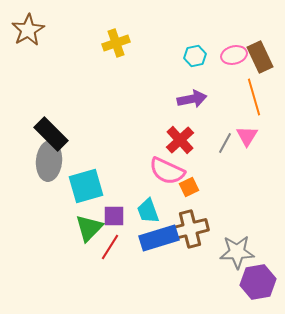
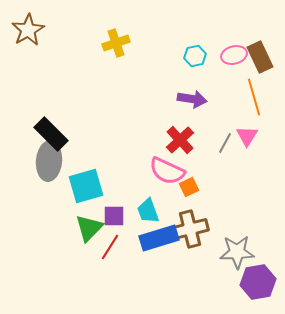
purple arrow: rotated 20 degrees clockwise
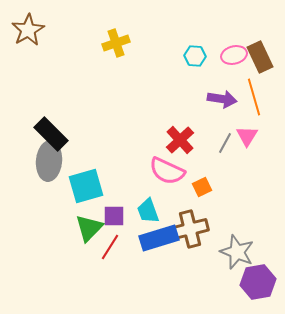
cyan hexagon: rotated 15 degrees clockwise
purple arrow: moved 30 px right
orange square: moved 13 px right
gray star: rotated 24 degrees clockwise
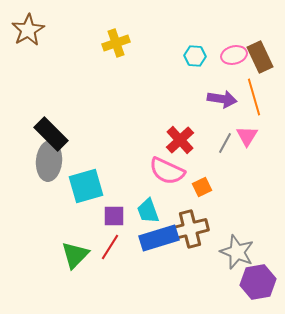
green triangle: moved 14 px left, 27 px down
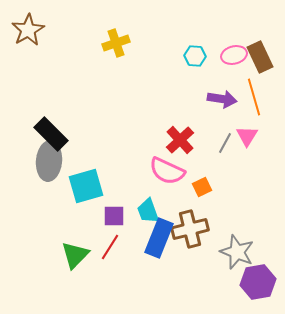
blue rectangle: rotated 51 degrees counterclockwise
